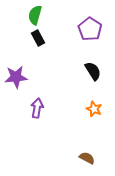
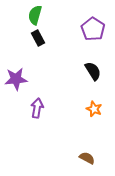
purple pentagon: moved 3 px right
purple star: moved 2 px down
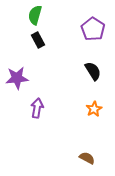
black rectangle: moved 2 px down
purple star: moved 1 px right, 1 px up
orange star: rotated 21 degrees clockwise
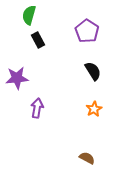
green semicircle: moved 6 px left
purple pentagon: moved 6 px left, 2 px down
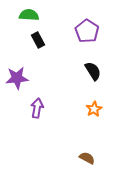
green semicircle: rotated 78 degrees clockwise
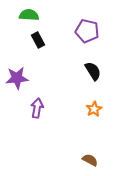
purple pentagon: rotated 20 degrees counterclockwise
brown semicircle: moved 3 px right, 2 px down
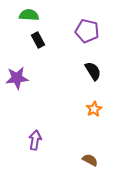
purple arrow: moved 2 px left, 32 px down
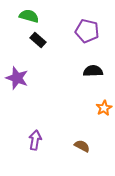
green semicircle: moved 1 px down; rotated 12 degrees clockwise
black rectangle: rotated 21 degrees counterclockwise
black semicircle: rotated 60 degrees counterclockwise
purple star: rotated 25 degrees clockwise
orange star: moved 10 px right, 1 px up
brown semicircle: moved 8 px left, 14 px up
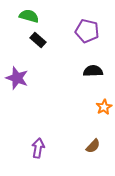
orange star: moved 1 px up
purple arrow: moved 3 px right, 8 px down
brown semicircle: moved 11 px right; rotated 105 degrees clockwise
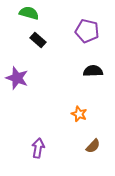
green semicircle: moved 3 px up
orange star: moved 25 px left, 7 px down; rotated 21 degrees counterclockwise
